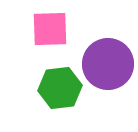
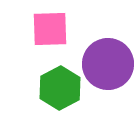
green hexagon: rotated 21 degrees counterclockwise
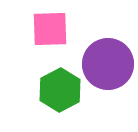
green hexagon: moved 2 px down
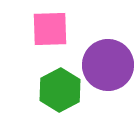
purple circle: moved 1 px down
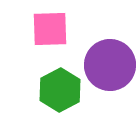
purple circle: moved 2 px right
